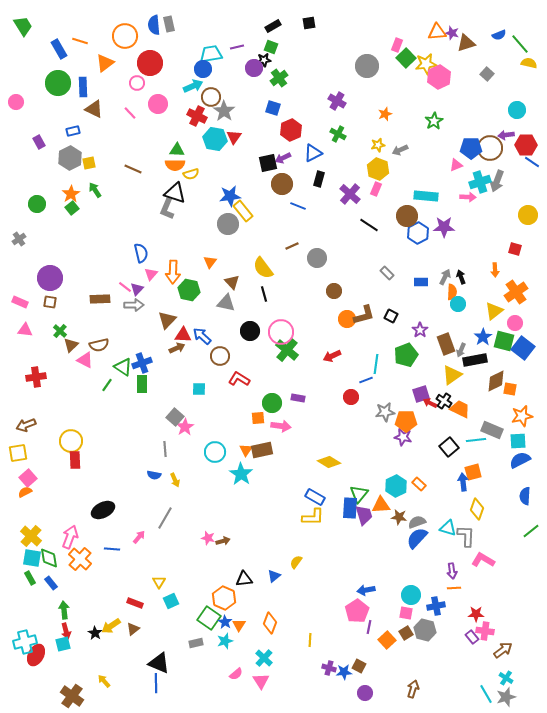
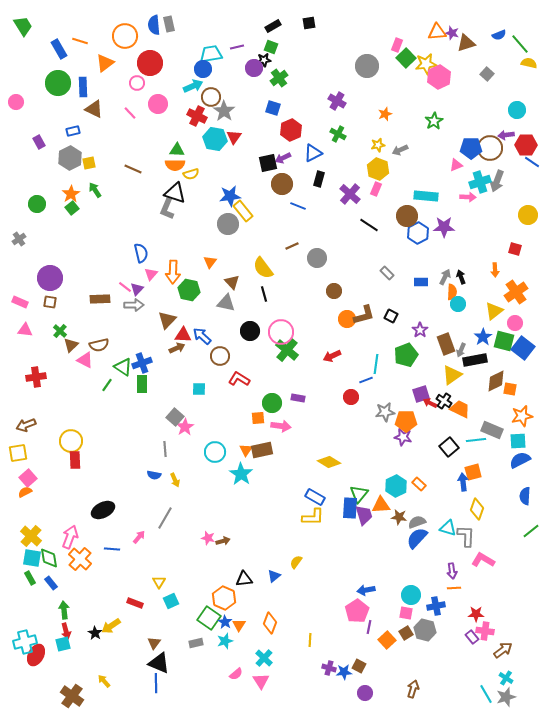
brown triangle at (133, 629): moved 21 px right, 14 px down; rotated 16 degrees counterclockwise
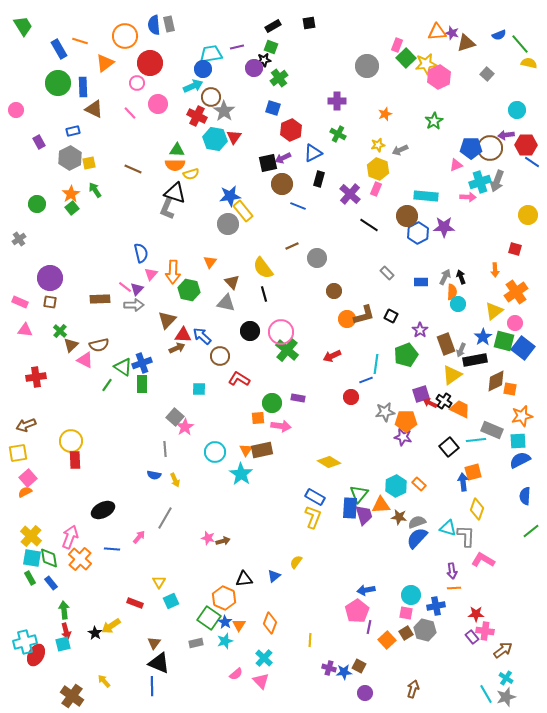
purple cross at (337, 101): rotated 30 degrees counterclockwise
pink circle at (16, 102): moved 8 px down
yellow L-shape at (313, 517): rotated 70 degrees counterclockwise
pink triangle at (261, 681): rotated 12 degrees counterclockwise
blue line at (156, 683): moved 4 px left, 3 px down
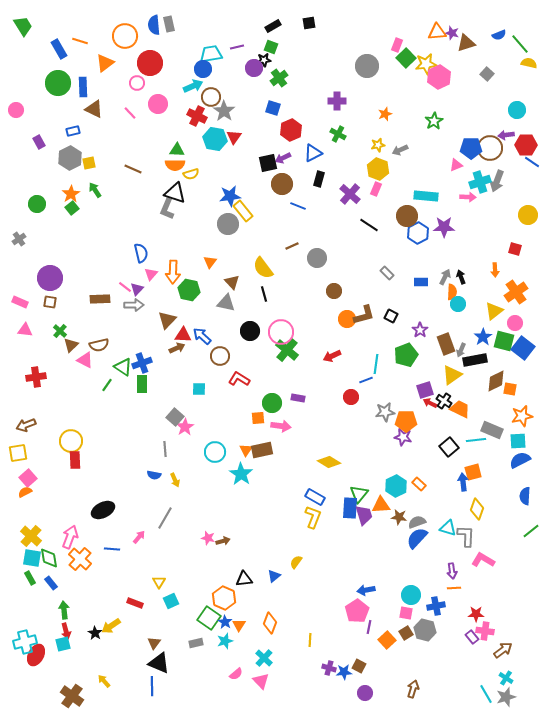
purple square at (421, 394): moved 4 px right, 4 px up
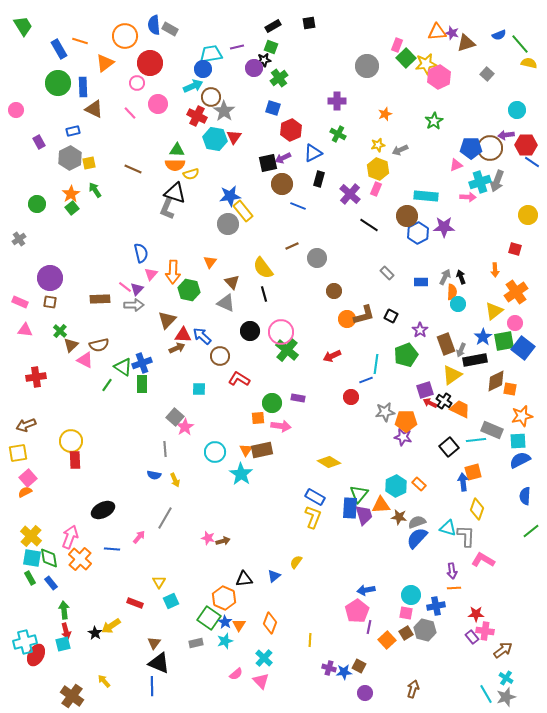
gray rectangle at (169, 24): moved 1 px right, 5 px down; rotated 49 degrees counterclockwise
gray triangle at (226, 303): rotated 12 degrees clockwise
green square at (504, 341): rotated 25 degrees counterclockwise
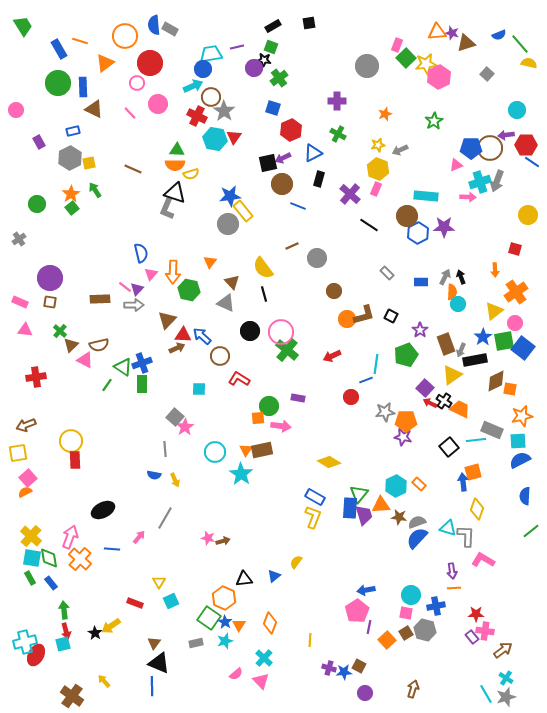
black star at (264, 60): rotated 16 degrees clockwise
purple square at (425, 390): moved 2 px up; rotated 30 degrees counterclockwise
green circle at (272, 403): moved 3 px left, 3 px down
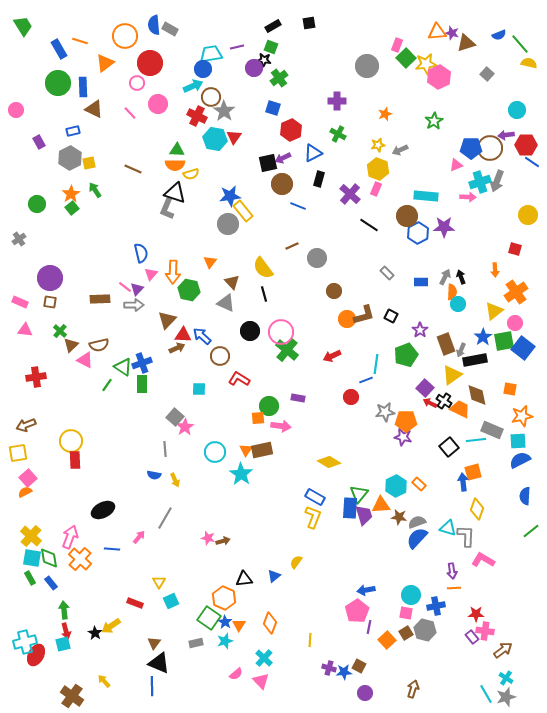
brown diamond at (496, 381): moved 19 px left, 14 px down; rotated 75 degrees counterclockwise
